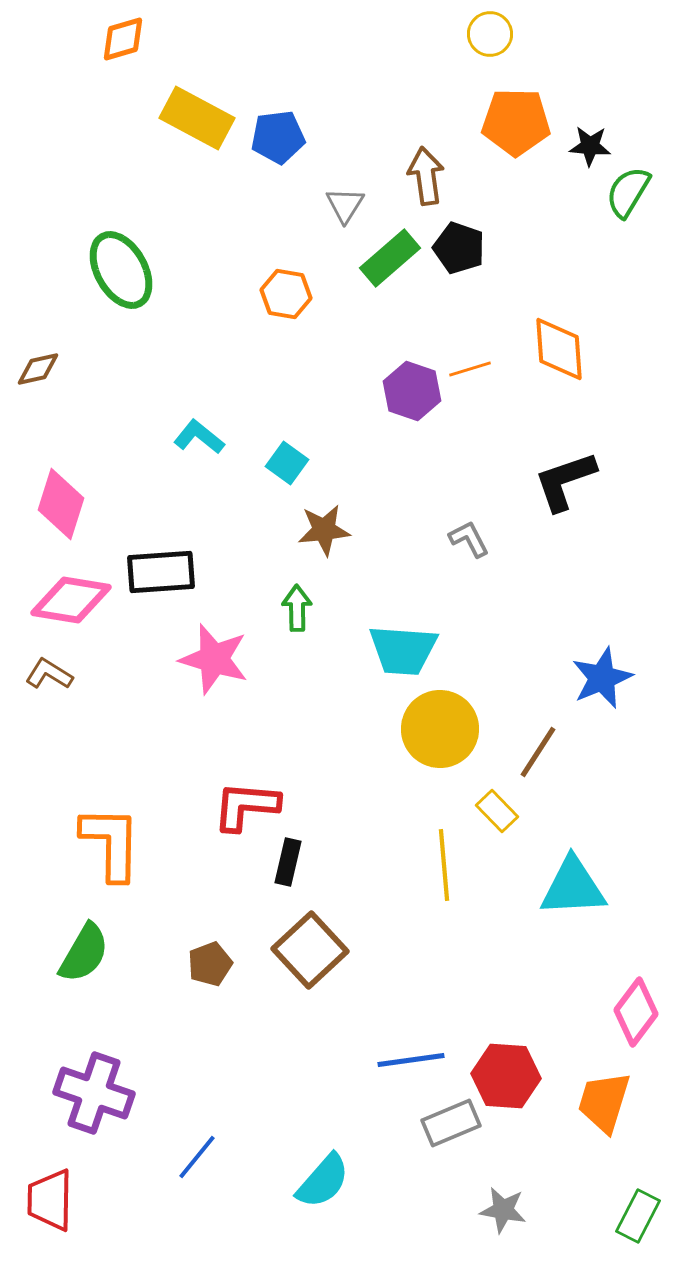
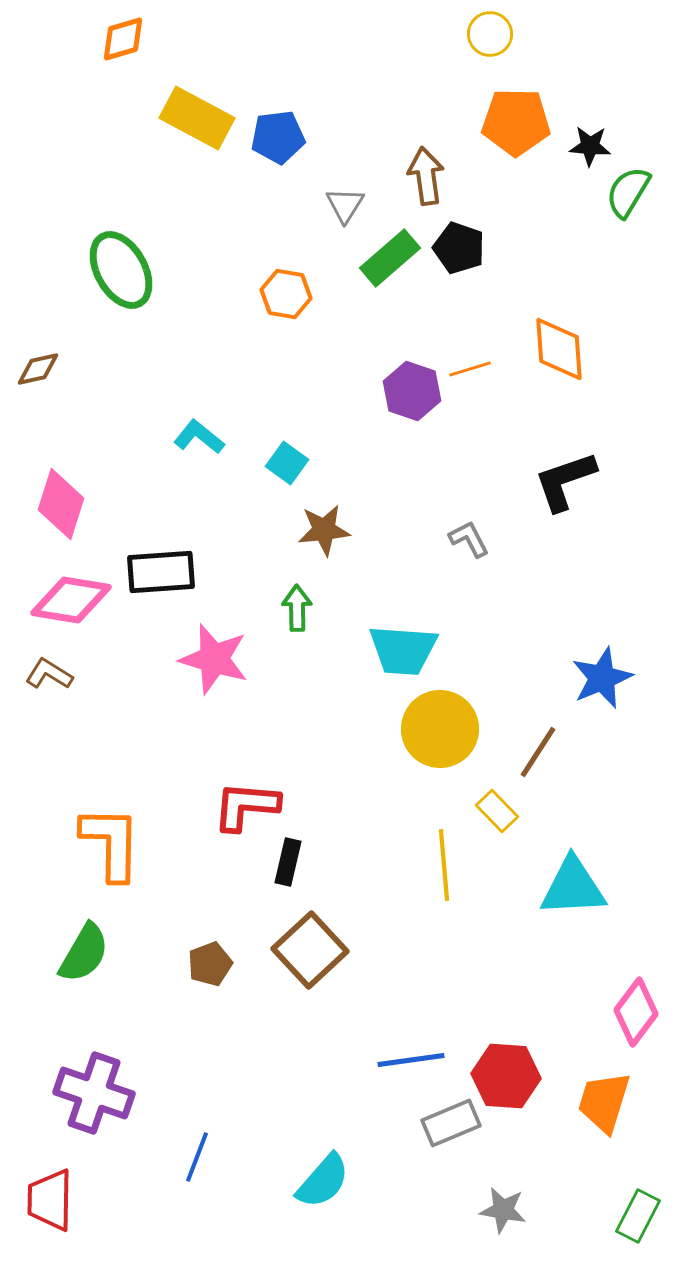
blue line at (197, 1157): rotated 18 degrees counterclockwise
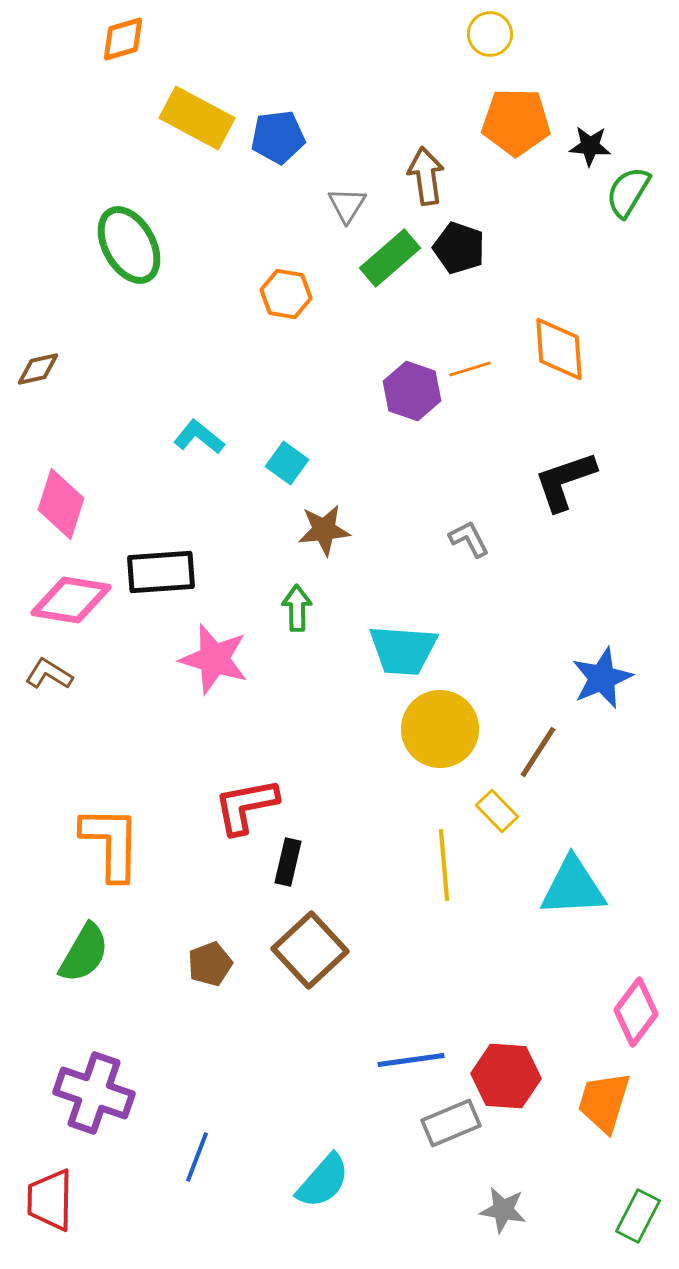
gray triangle at (345, 205): moved 2 px right
green ellipse at (121, 270): moved 8 px right, 25 px up
red L-shape at (246, 806): rotated 16 degrees counterclockwise
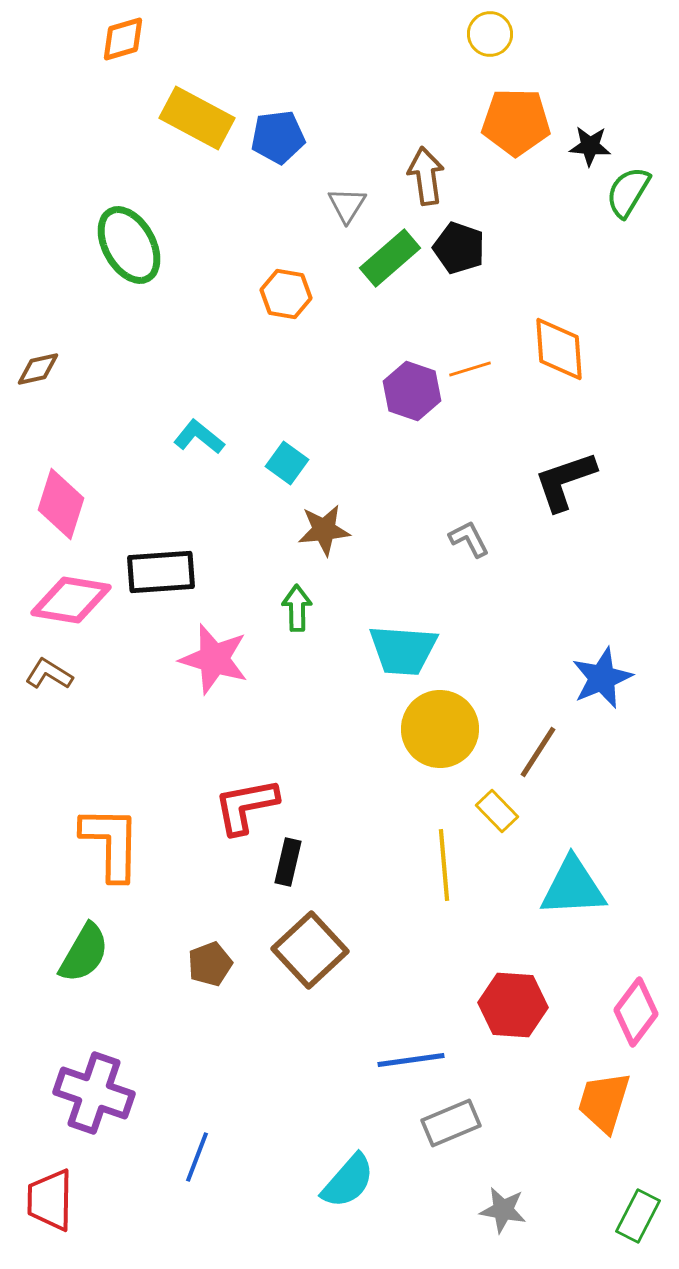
red hexagon at (506, 1076): moved 7 px right, 71 px up
cyan semicircle at (323, 1181): moved 25 px right
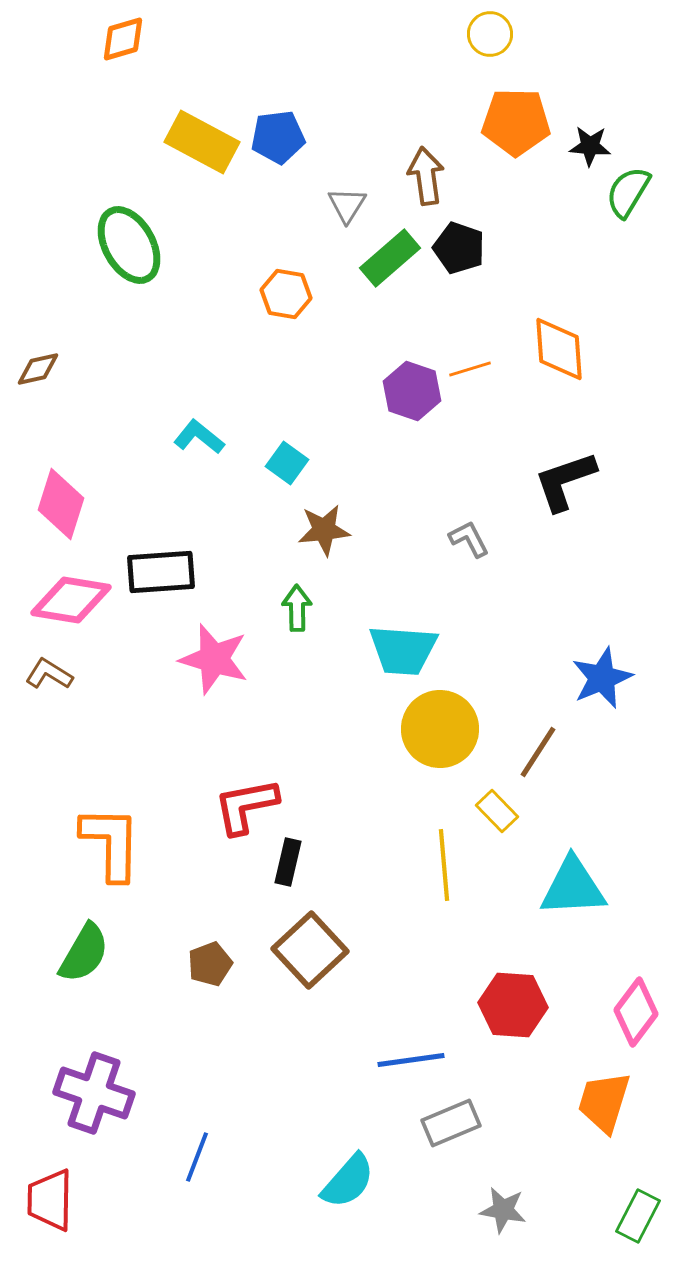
yellow rectangle at (197, 118): moved 5 px right, 24 px down
